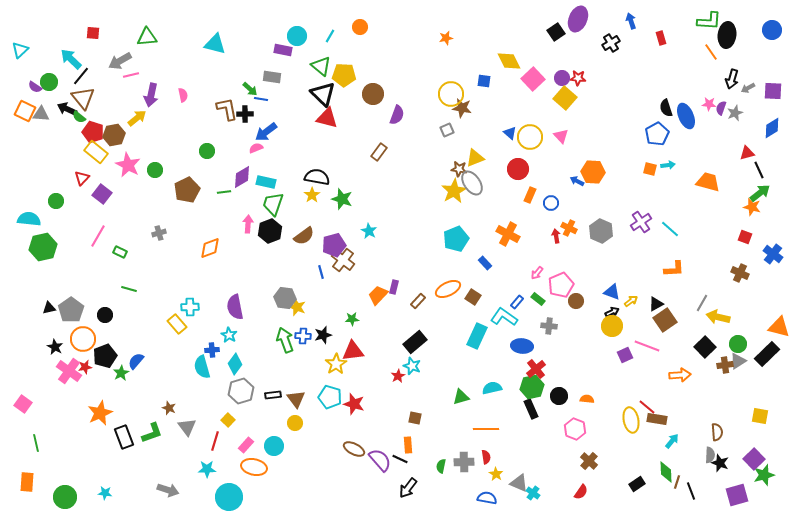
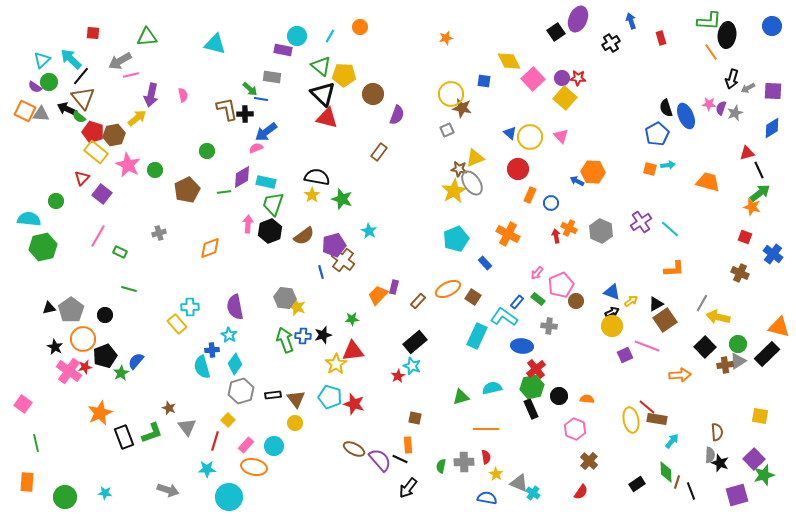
blue circle at (772, 30): moved 4 px up
cyan triangle at (20, 50): moved 22 px right, 10 px down
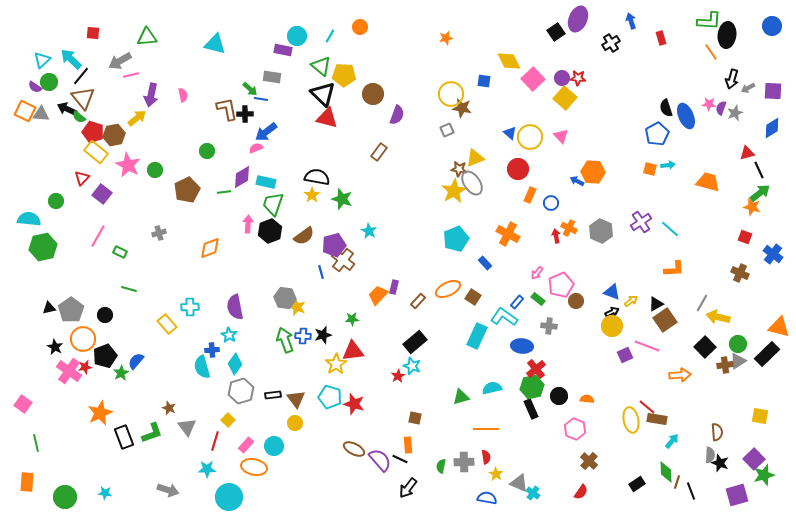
yellow rectangle at (177, 324): moved 10 px left
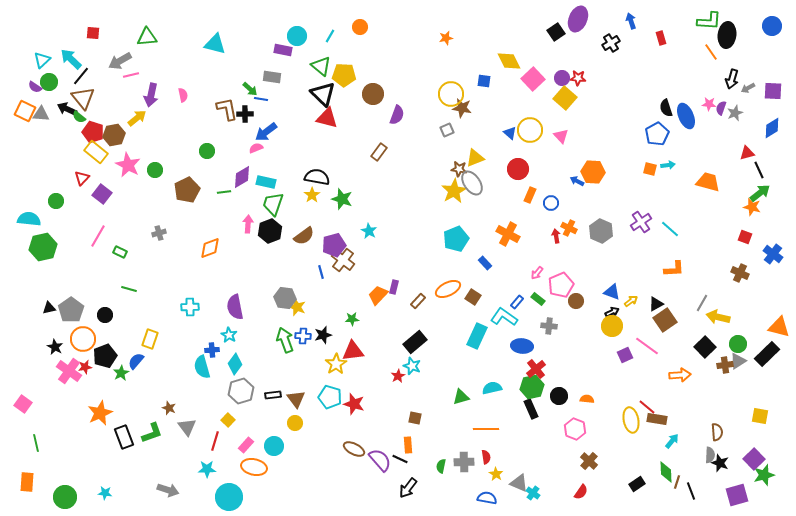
yellow circle at (530, 137): moved 7 px up
yellow rectangle at (167, 324): moved 17 px left, 15 px down; rotated 60 degrees clockwise
pink line at (647, 346): rotated 15 degrees clockwise
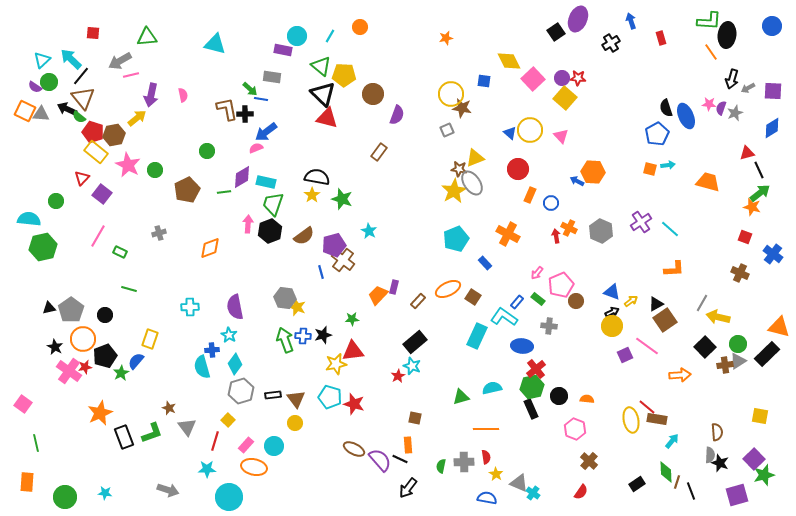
yellow star at (336, 364): rotated 20 degrees clockwise
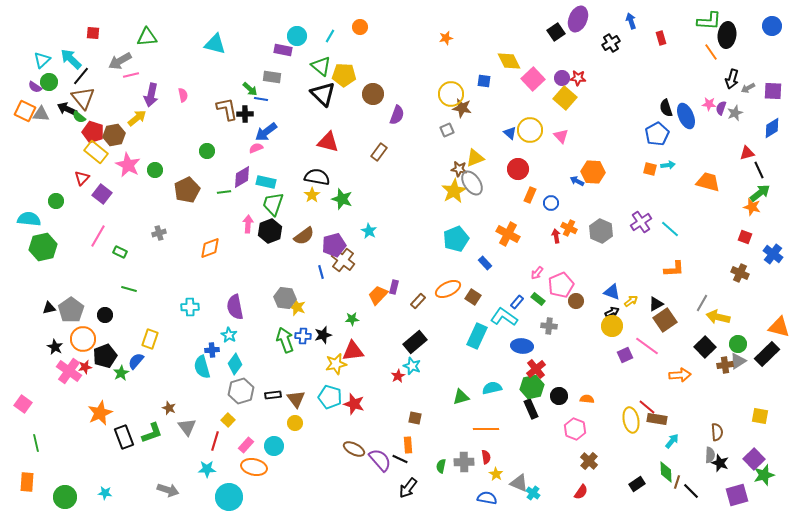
red triangle at (327, 118): moved 1 px right, 24 px down
black line at (691, 491): rotated 24 degrees counterclockwise
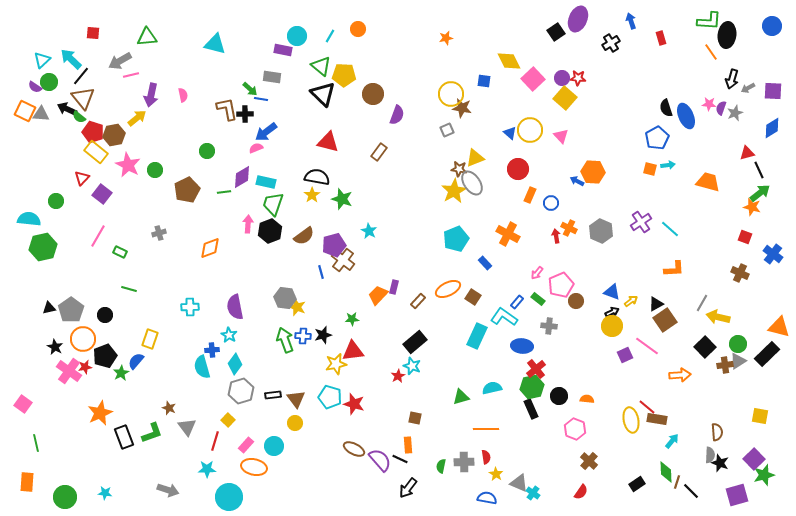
orange circle at (360, 27): moved 2 px left, 2 px down
blue pentagon at (657, 134): moved 4 px down
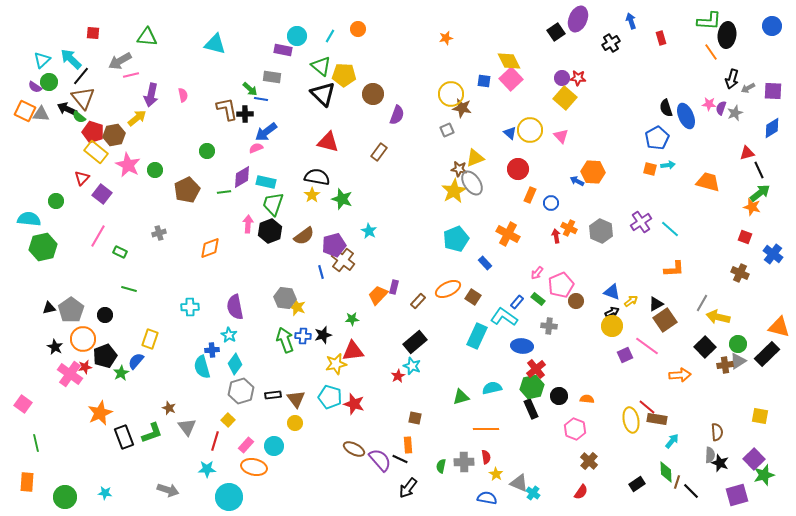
green triangle at (147, 37): rotated 10 degrees clockwise
pink square at (533, 79): moved 22 px left
pink cross at (69, 371): moved 1 px right, 3 px down
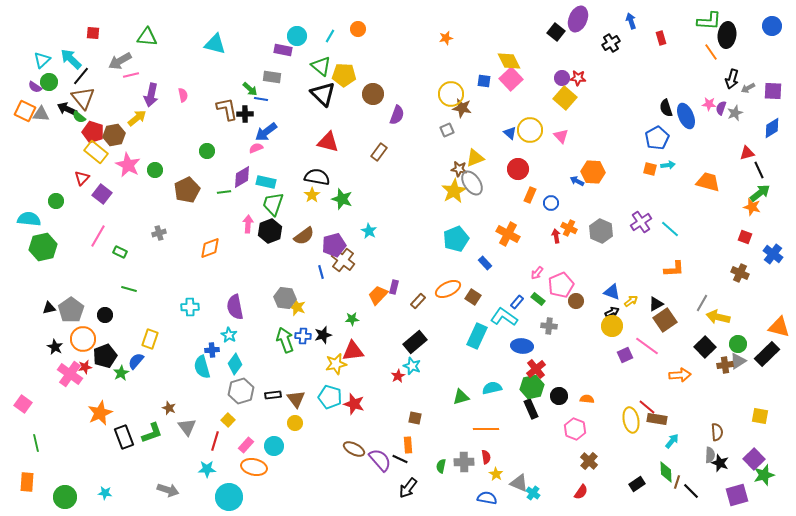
black square at (556, 32): rotated 18 degrees counterclockwise
